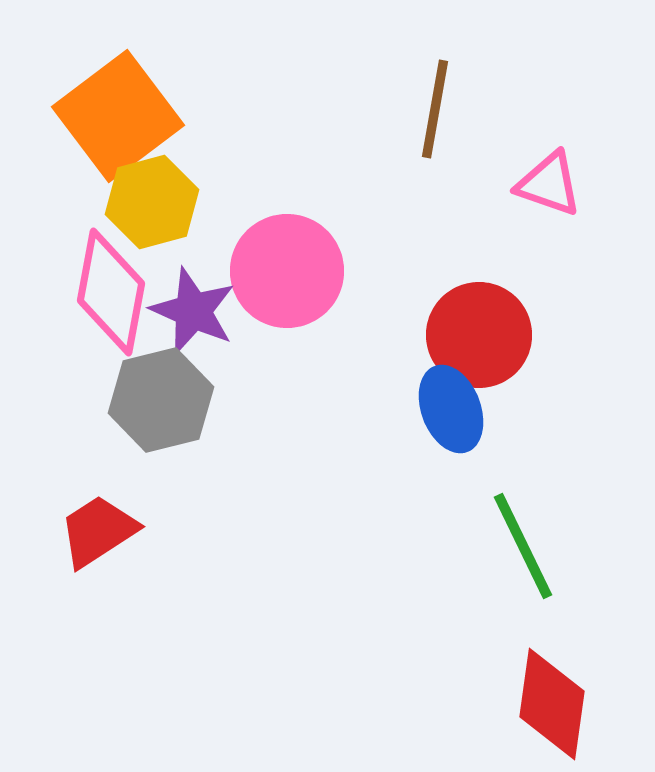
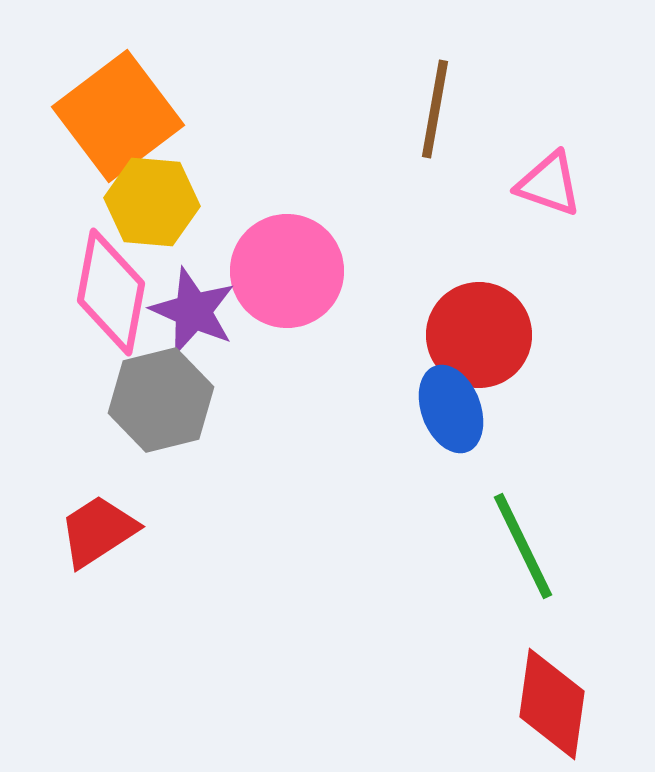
yellow hexagon: rotated 20 degrees clockwise
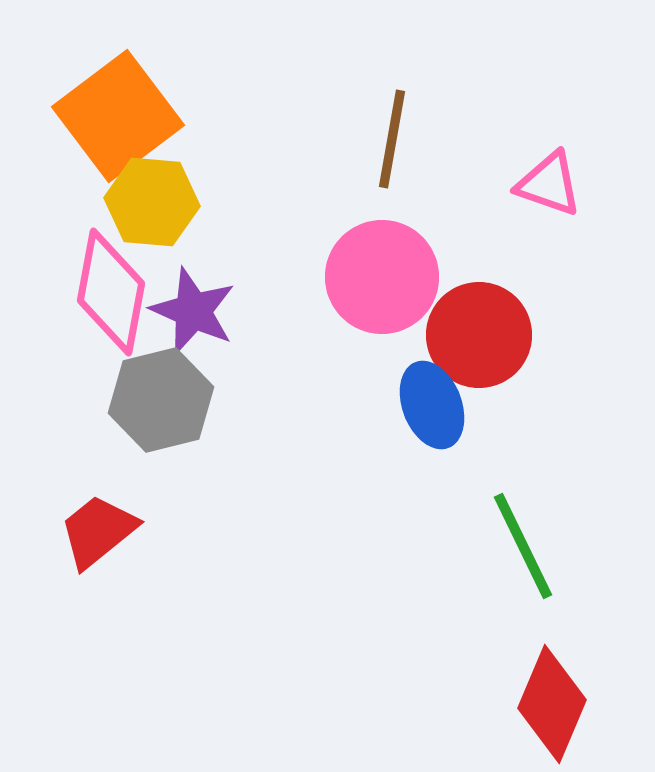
brown line: moved 43 px left, 30 px down
pink circle: moved 95 px right, 6 px down
blue ellipse: moved 19 px left, 4 px up
red trapezoid: rotated 6 degrees counterclockwise
red diamond: rotated 15 degrees clockwise
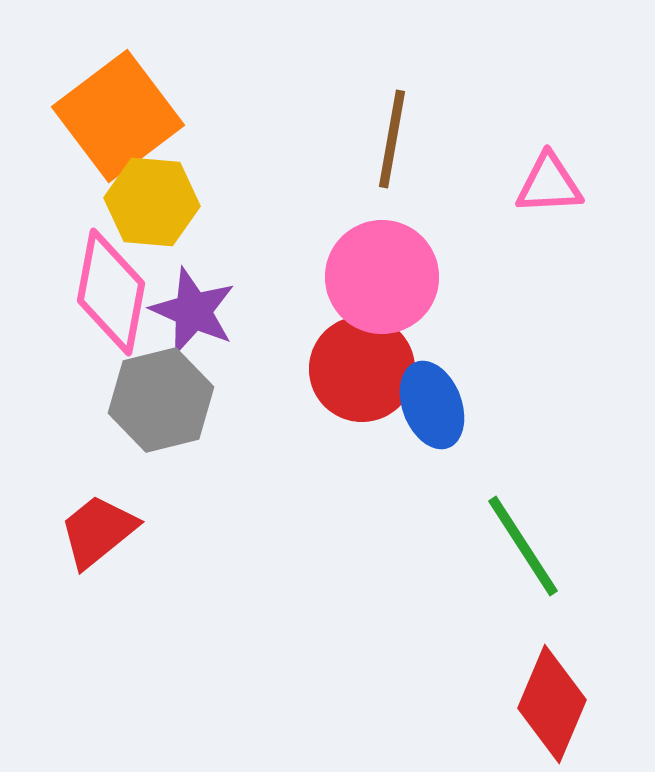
pink triangle: rotated 22 degrees counterclockwise
red circle: moved 117 px left, 34 px down
green line: rotated 7 degrees counterclockwise
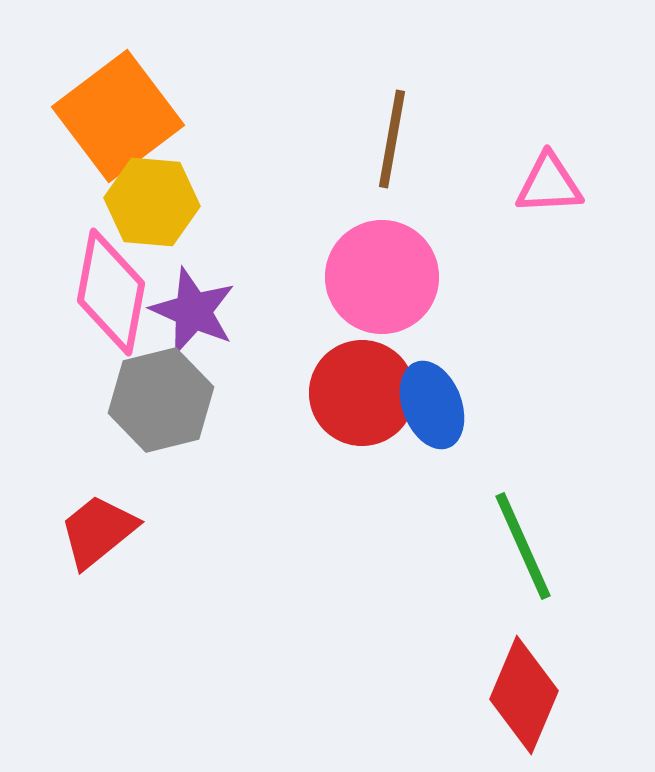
red circle: moved 24 px down
green line: rotated 9 degrees clockwise
red diamond: moved 28 px left, 9 px up
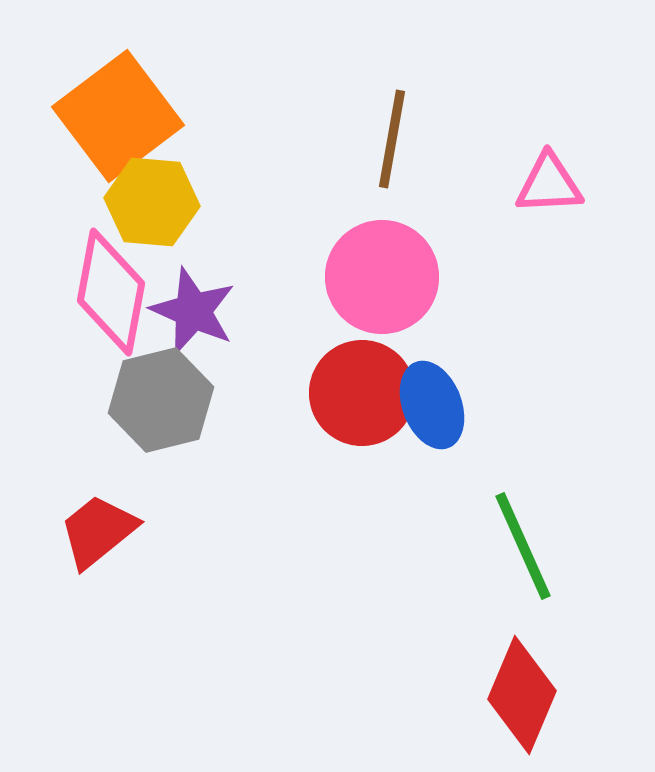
red diamond: moved 2 px left
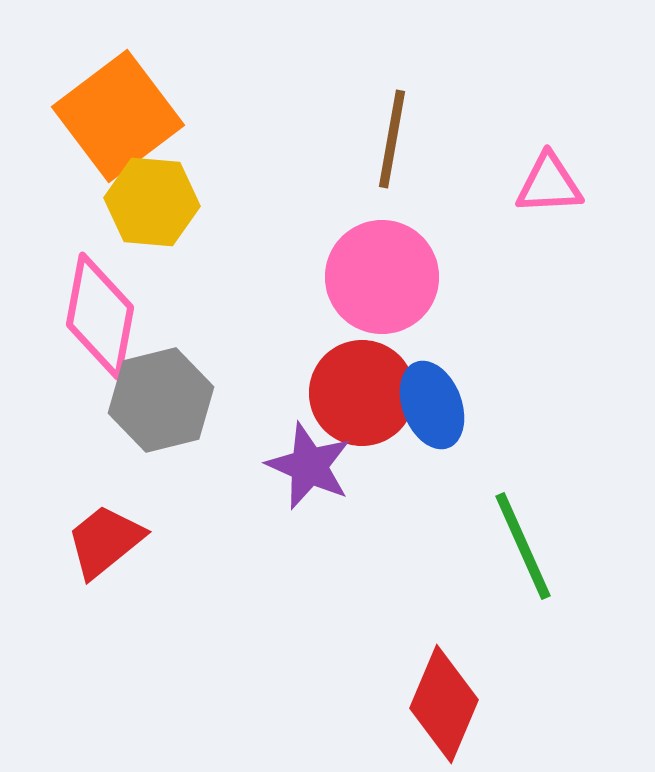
pink diamond: moved 11 px left, 24 px down
purple star: moved 116 px right, 155 px down
red trapezoid: moved 7 px right, 10 px down
red diamond: moved 78 px left, 9 px down
